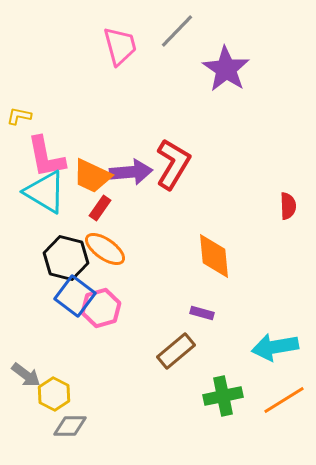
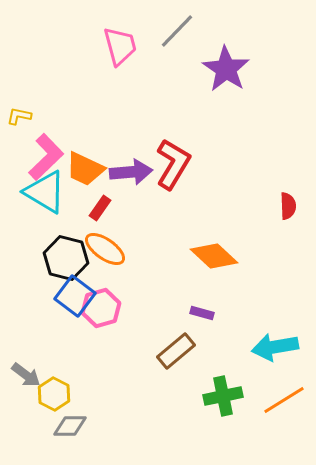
pink L-shape: rotated 123 degrees counterclockwise
orange trapezoid: moved 7 px left, 7 px up
orange diamond: rotated 42 degrees counterclockwise
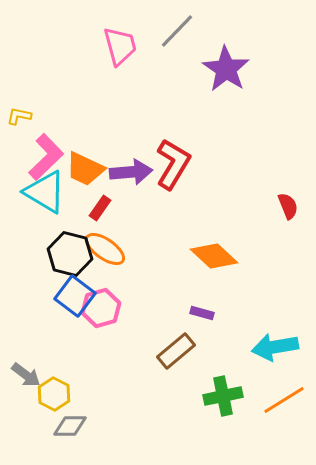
red semicircle: rotated 20 degrees counterclockwise
black hexagon: moved 4 px right, 4 px up
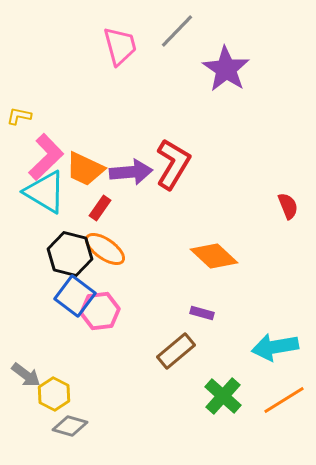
pink hexagon: moved 1 px left, 3 px down; rotated 9 degrees clockwise
green cross: rotated 36 degrees counterclockwise
gray diamond: rotated 16 degrees clockwise
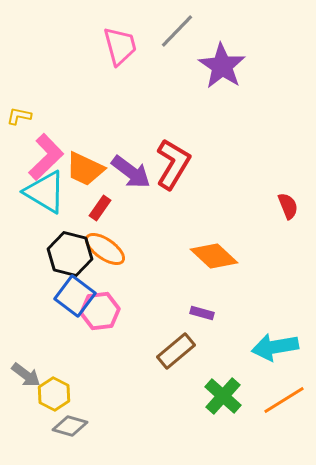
purple star: moved 4 px left, 3 px up
purple arrow: rotated 42 degrees clockwise
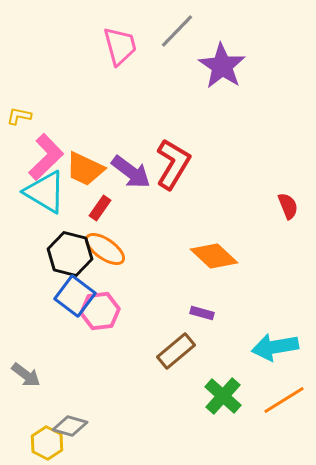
yellow hexagon: moved 7 px left, 49 px down
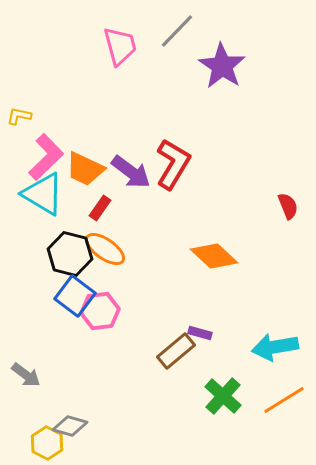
cyan triangle: moved 2 px left, 2 px down
purple rectangle: moved 2 px left, 20 px down
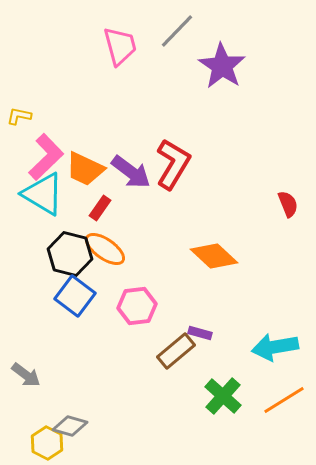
red semicircle: moved 2 px up
pink hexagon: moved 37 px right, 5 px up
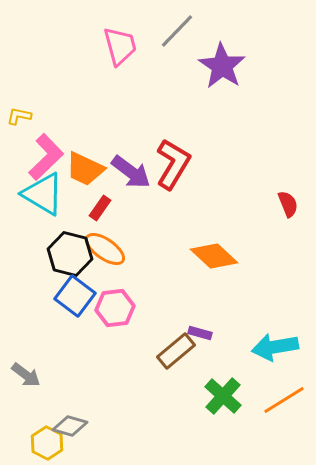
pink hexagon: moved 22 px left, 2 px down
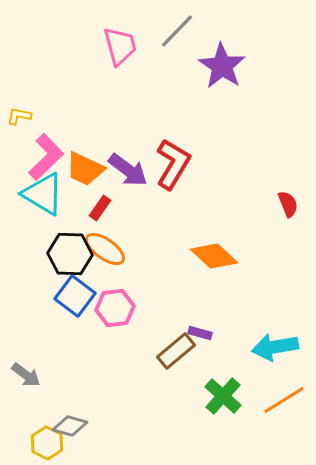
purple arrow: moved 3 px left, 2 px up
black hexagon: rotated 12 degrees counterclockwise
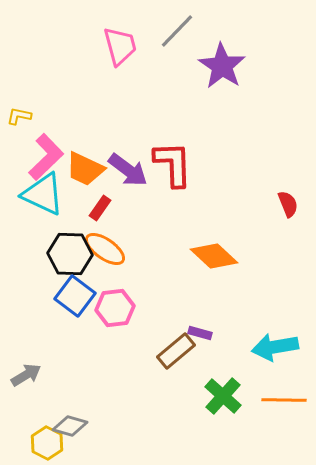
red L-shape: rotated 33 degrees counterclockwise
cyan triangle: rotated 6 degrees counterclockwise
gray arrow: rotated 68 degrees counterclockwise
orange line: rotated 33 degrees clockwise
